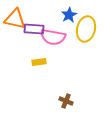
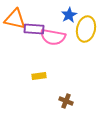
yellow rectangle: moved 14 px down
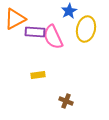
blue star: moved 4 px up
orange triangle: rotated 40 degrees counterclockwise
purple rectangle: moved 1 px right, 3 px down
pink semicircle: rotated 55 degrees clockwise
yellow rectangle: moved 1 px left, 1 px up
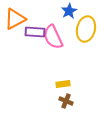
yellow rectangle: moved 25 px right, 9 px down
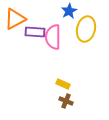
pink semicircle: rotated 25 degrees clockwise
yellow rectangle: rotated 32 degrees clockwise
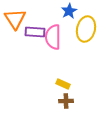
orange triangle: rotated 35 degrees counterclockwise
brown cross: rotated 24 degrees counterclockwise
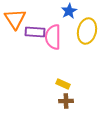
yellow ellipse: moved 1 px right, 2 px down
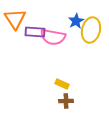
blue star: moved 7 px right, 10 px down
yellow ellipse: moved 4 px right, 1 px up
pink semicircle: rotated 80 degrees counterclockwise
yellow rectangle: moved 1 px left
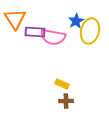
yellow ellipse: moved 1 px left, 1 px down
